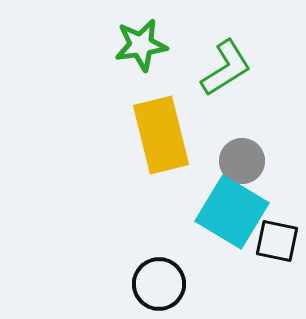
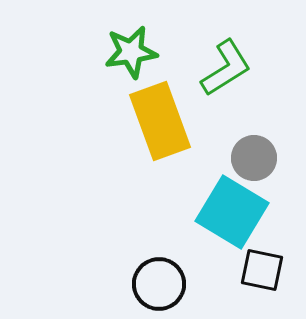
green star: moved 10 px left, 7 px down
yellow rectangle: moved 1 px left, 14 px up; rotated 6 degrees counterclockwise
gray circle: moved 12 px right, 3 px up
black square: moved 15 px left, 29 px down
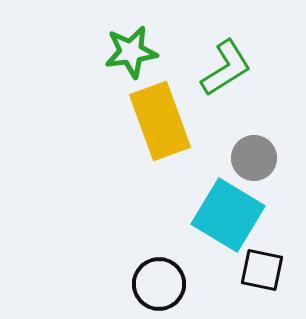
cyan square: moved 4 px left, 3 px down
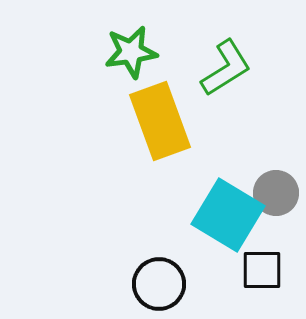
gray circle: moved 22 px right, 35 px down
black square: rotated 12 degrees counterclockwise
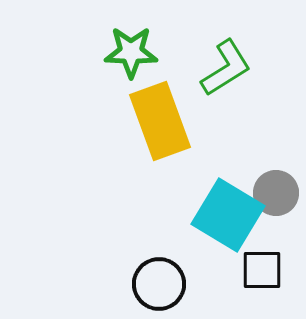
green star: rotated 10 degrees clockwise
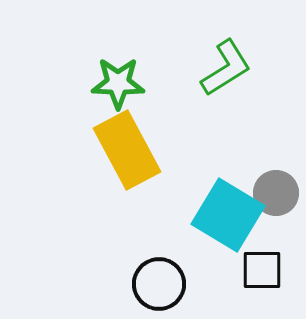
green star: moved 13 px left, 31 px down
yellow rectangle: moved 33 px left, 29 px down; rotated 8 degrees counterclockwise
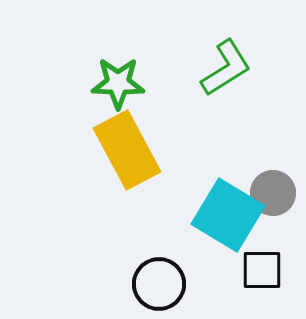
gray circle: moved 3 px left
